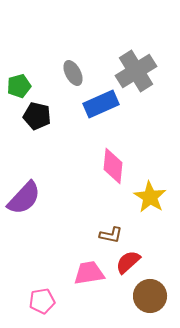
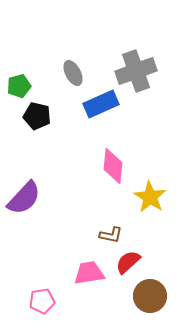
gray cross: rotated 12 degrees clockwise
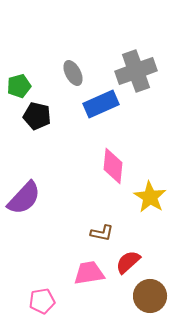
brown L-shape: moved 9 px left, 2 px up
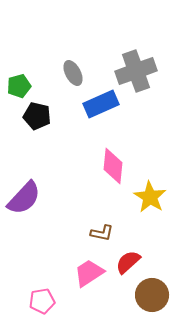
pink trapezoid: rotated 24 degrees counterclockwise
brown circle: moved 2 px right, 1 px up
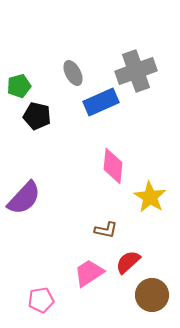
blue rectangle: moved 2 px up
brown L-shape: moved 4 px right, 3 px up
pink pentagon: moved 1 px left, 1 px up
